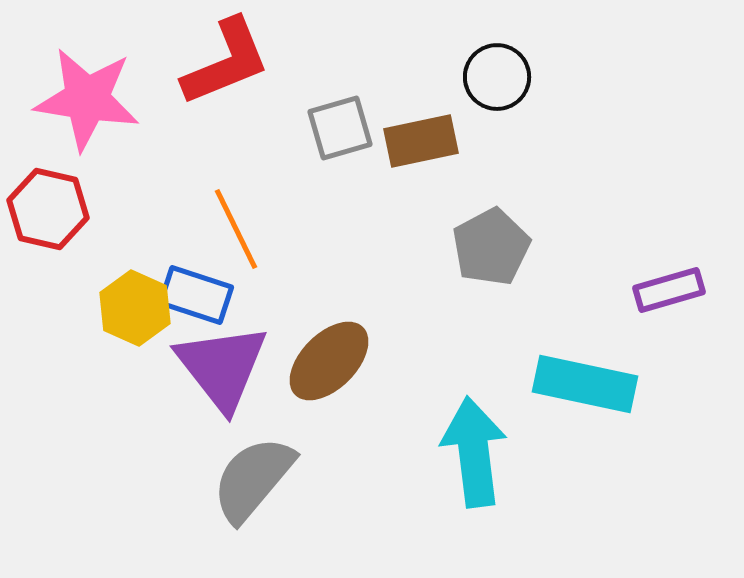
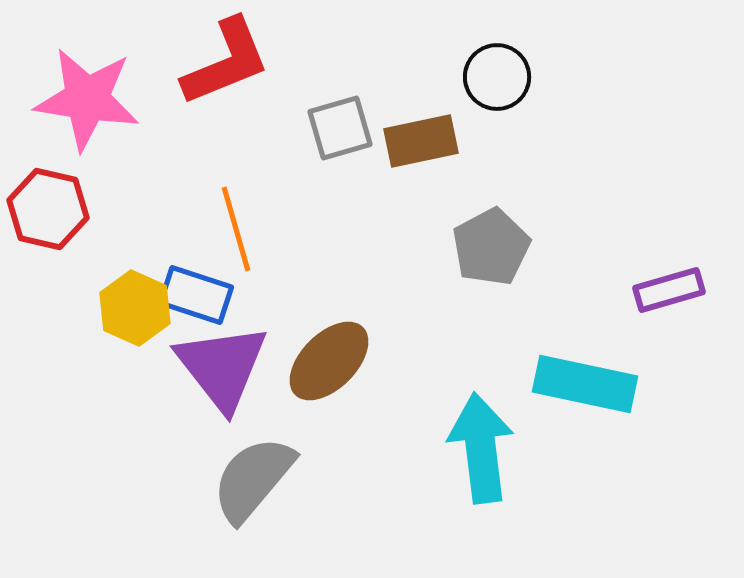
orange line: rotated 10 degrees clockwise
cyan arrow: moved 7 px right, 4 px up
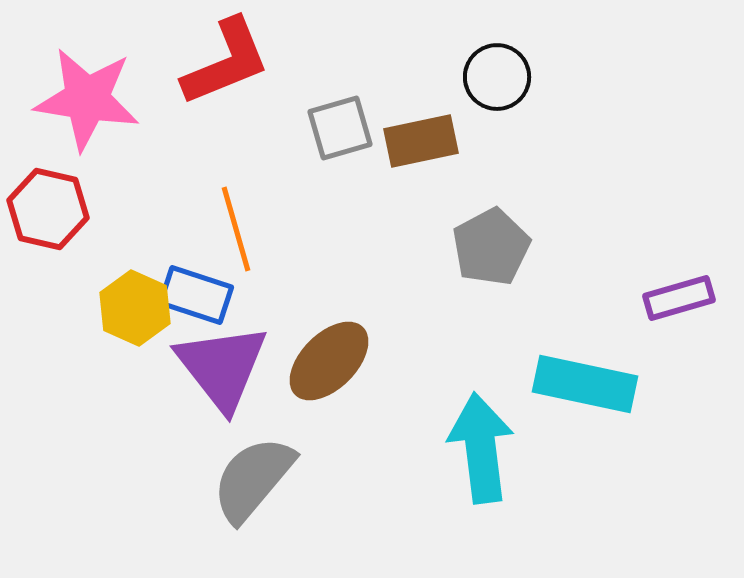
purple rectangle: moved 10 px right, 8 px down
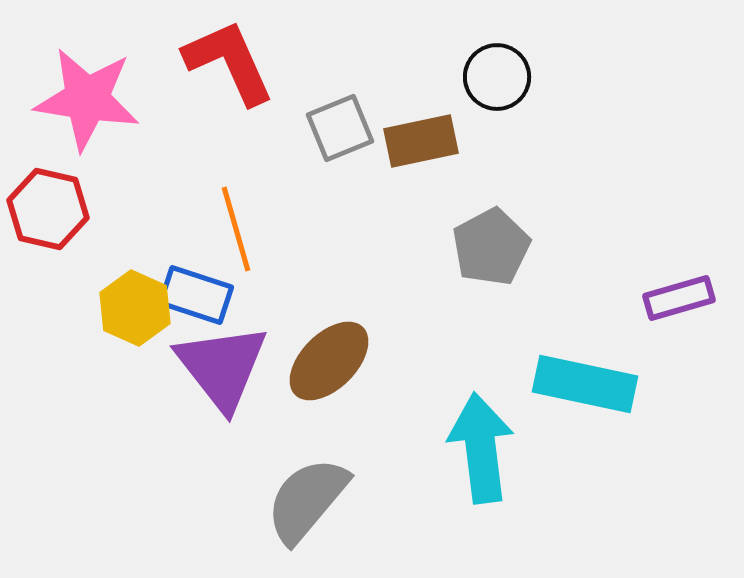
red L-shape: moved 3 px right; rotated 92 degrees counterclockwise
gray square: rotated 6 degrees counterclockwise
gray semicircle: moved 54 px right, 21 px down
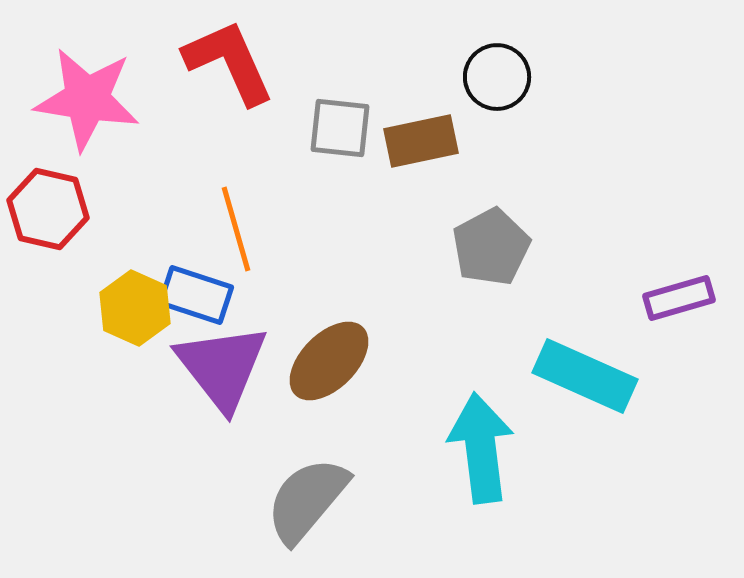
gray square: rotated 28 degrees clockwise
cyan rectangle: moved 8 px up; rotated 12 degrees clockwise
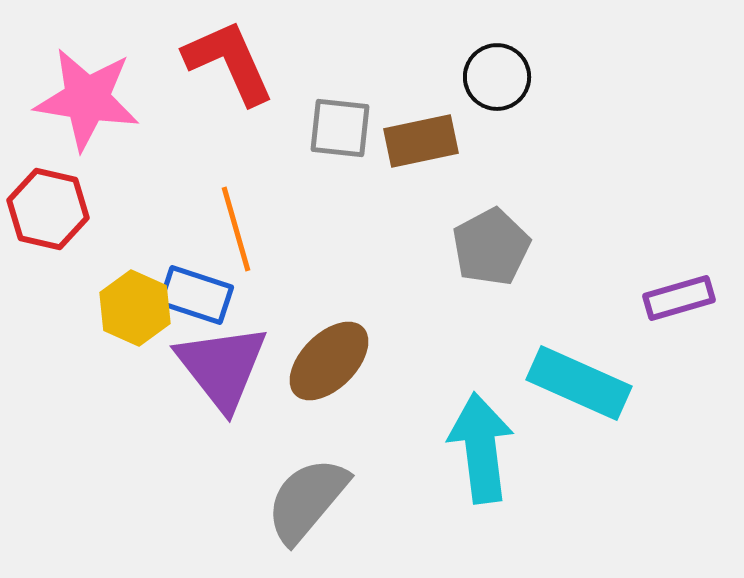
cyan rectangle: moved 6 px left, 7 px down
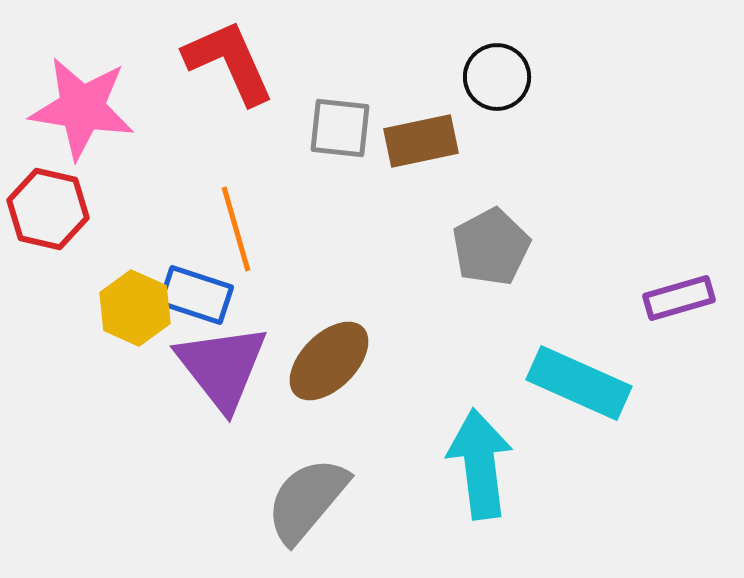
pink star: moved 5 px left, 9 px down
cyan arrow: moved 1 px left, 16 px down
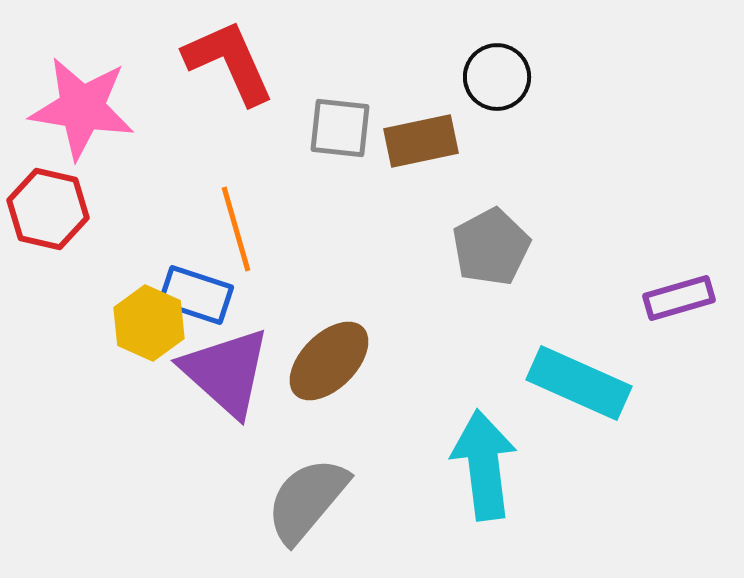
yellow hexagon: moved 14 px right, 15 px down
purple triangle: moved 4 px right, 5 px down; rotated 10 degrees counterclockwise
cyan arrow: moved 4 px right, 1 px down
